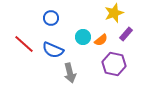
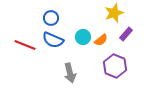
red line: moved 1 px right, 1 px down; rotated 20 degrees counterclockwise
blue semicircle: moved 10 px up
purple hexagon: moved 1 px right, 2 px down; rotated 10 degrees clockwise
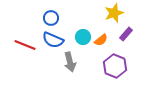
gray arrow: moved 11 px up
